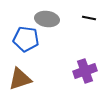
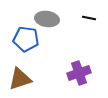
purple cross: moved 6 px left, 2 px down
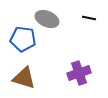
gray ellipse: rotated 15 degrees clockwise
blue pentagon: moved 3 px left
brown triangle: moved 4 px right, 1 px up; rotated 35 degrees clockwise
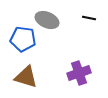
gray ellipse: moved 1 px down
brown triangle: moved 2 px right, 1 px up
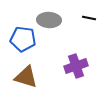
gray ellipse: moved 2 px right; rotated 20 degrees counterclockwise
purple cross: moved 3 px left, 7 px up
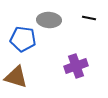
brown triangle: moved 10 px left
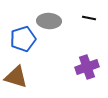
gray ellipse: moved 1 px down
blue pentagon: rotated 25 degrees counterclockwise
purple cross: moved 11 px right, 1 px down
